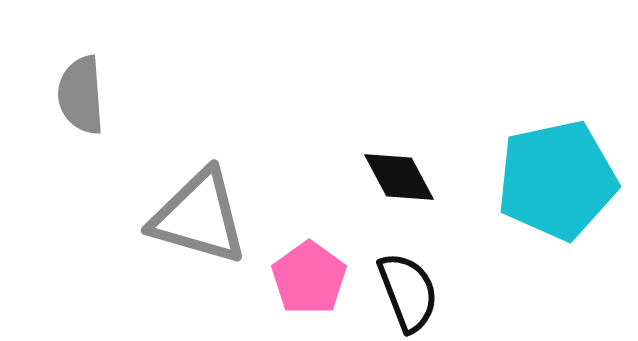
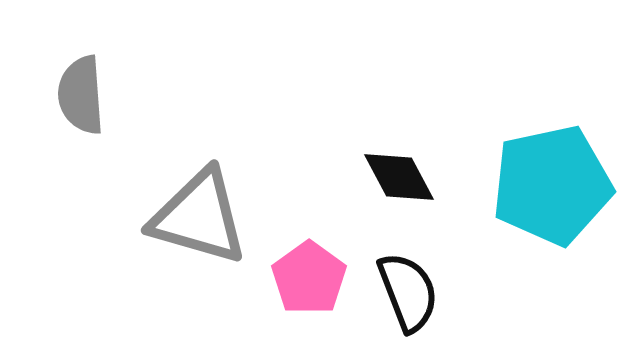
cyan pentagon: moved 5 px left, 5 px down
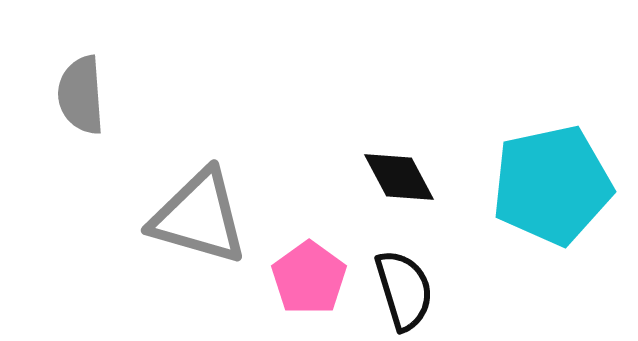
black semicircle: moved 4 px left, 2 px up; rotated 4 degrees clockwise
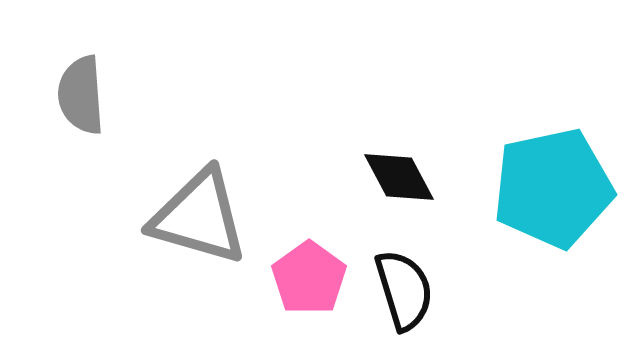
cyan pentagon: moved 1 px right, 3 px down
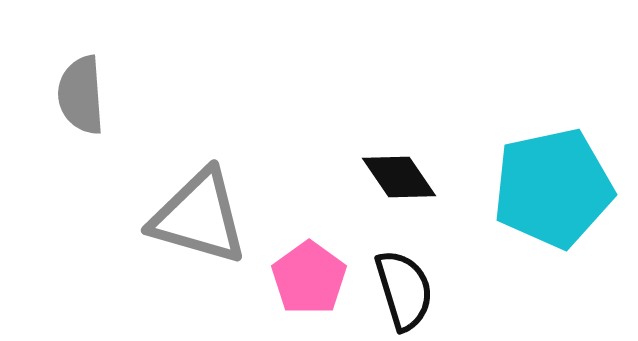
black diamond: rotated 6 degrees counterclockwise
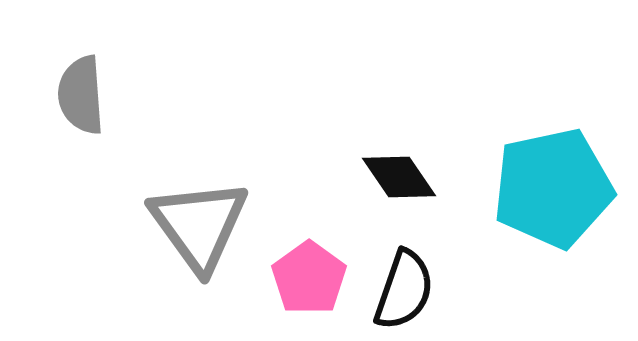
gray triangle: moved 8 px down; rotated 38 degrees clockwise
black semicircle: rotated 36 degrees clockwise
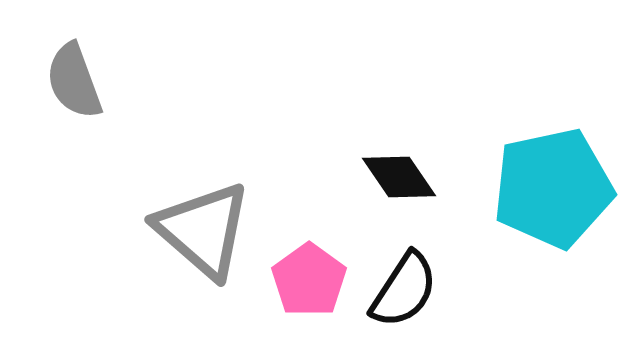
gray semicircle: moved 7 px left, 14 px up; rotated 16 degrees counterclockwise
gray triangle: moved 4 px right, 5 px down; rotated 13 degrees counterclockwise
pink pentagon: moved 2 px down
black semicircle: rotated 14 degrees clockwise
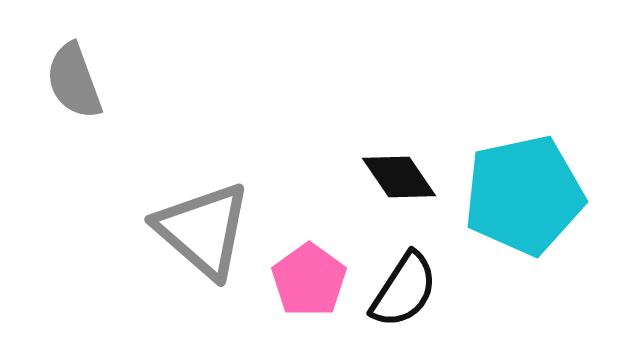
cyan pentagon: moved 29 px left, 7 px down
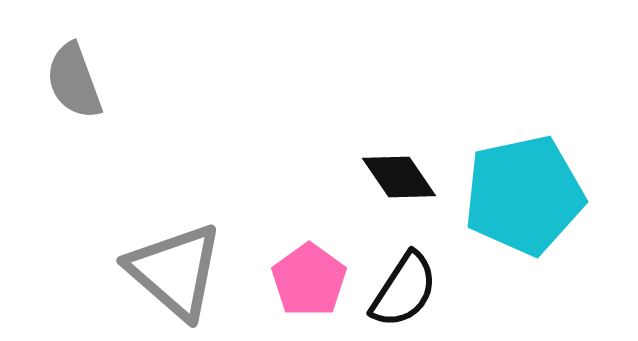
gray triangle: moved 28 px left, 41 px down
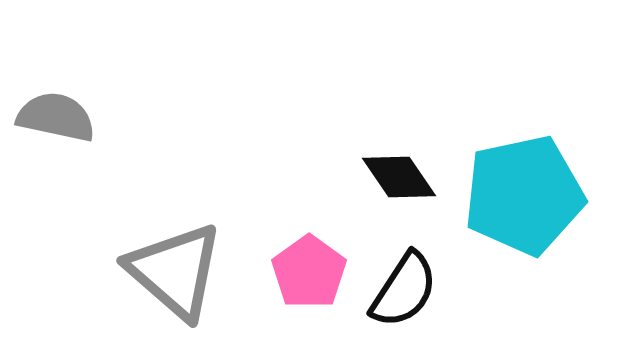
gray semicircle: moved 18 px left, 36 px down; rotated 122 degrees clockwise
pink pentagon: moved 8 px up
